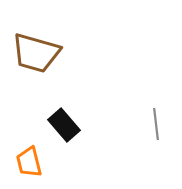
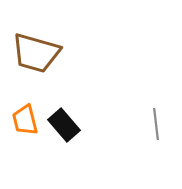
orange trapezoid: moved 4 px left, 42 px up
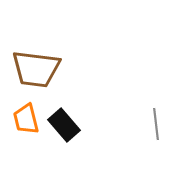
brown trapezoid: moved 16 px down; rotated 9 degrees counterclockwise
orange trapezoid: moved 1 px right, 1 px up
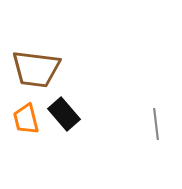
black rectangle: moved 11 px up
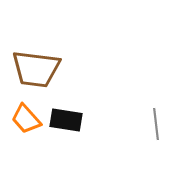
black rectangle: moved 2 px right, 6 px down; rotated 40 degrees counterclockwise
orange trapezoid: rotated 28 degrees counterclockwise
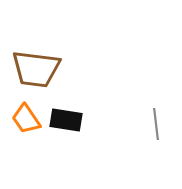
orange trapezoid: rotated 8 degrees clockwise
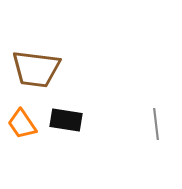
orange trapezoid: moved 4 px left, 5 px down
